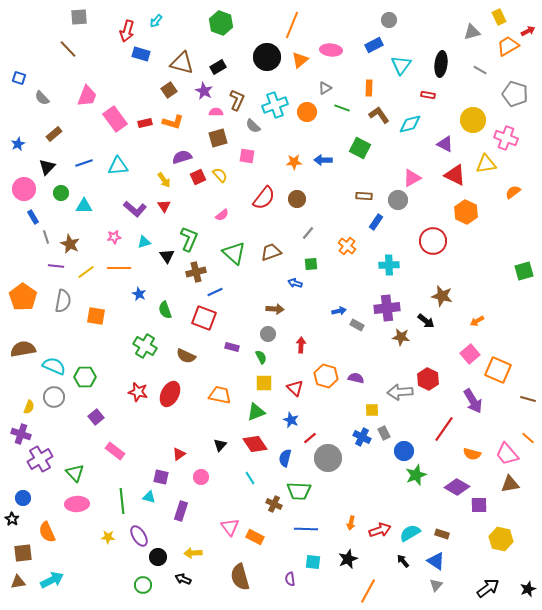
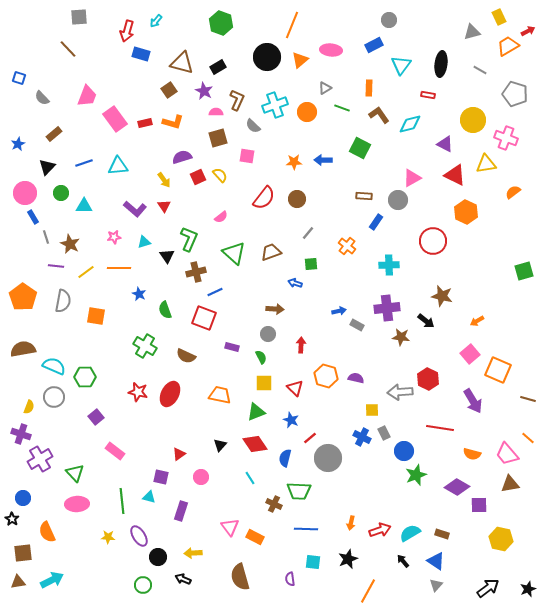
pink circle at (24, 189): moved 1 px right, 4 px down
pink semicircle at (222, 215): moved 1 px left, 2 px down
red line at (444, 429): moved 4 px left, 1 px up; rotated 64 degrees clockwise
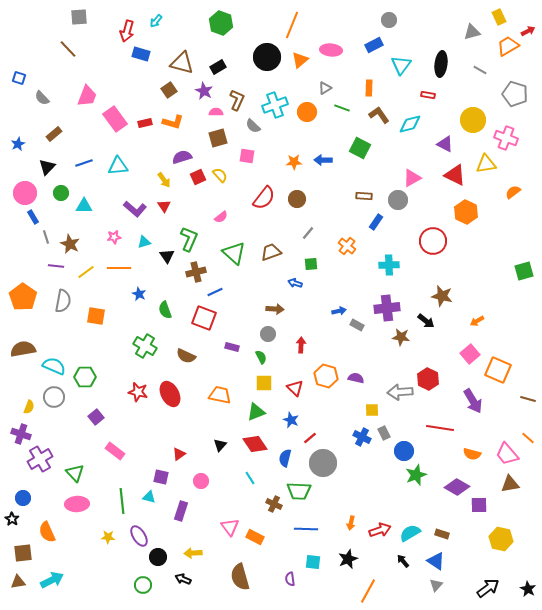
red ellipse at (170, 394): rotated 55 degrees counterclockwise
gray circle at (328, 458): moved 5 px left, 5 px down
pink circle at (201, 477): moved 4 px down
black star at (528, 589): rotated 21 degrees counterclockwise
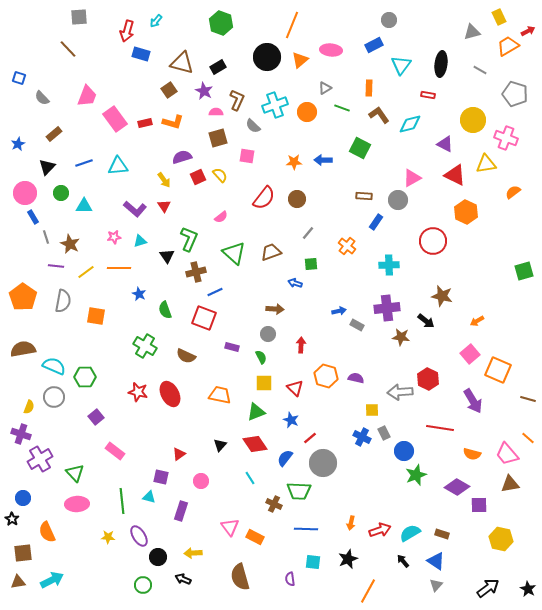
cyan triangle at (144, 242): moved 4 px left, 1 px up
blue semicircle at (285, 458): rotated 24 degrees clockwise
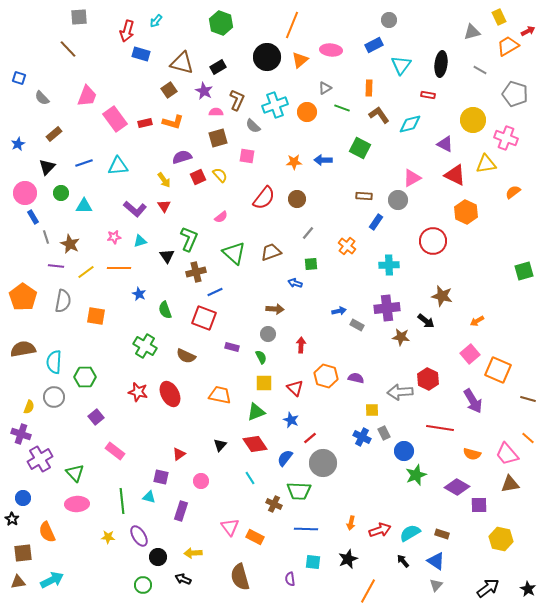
cyan semicircle at (54, 366): moved 4 px up; rotated 110 degrees counterclockwise
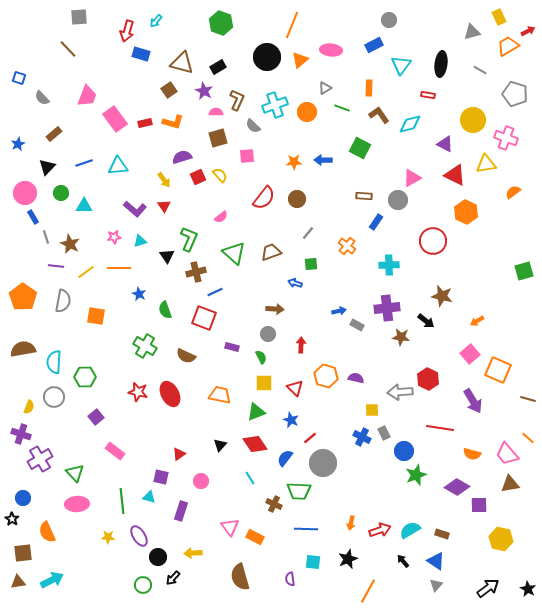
pink square at (247, 156): rotated 14 degrees counterclockwise
cyan semicircle at (410, 533): moved 3 px up
black arrow at (183, 579): moved 10 px left, 1 px up; rotated 70 degrees counterclockwise
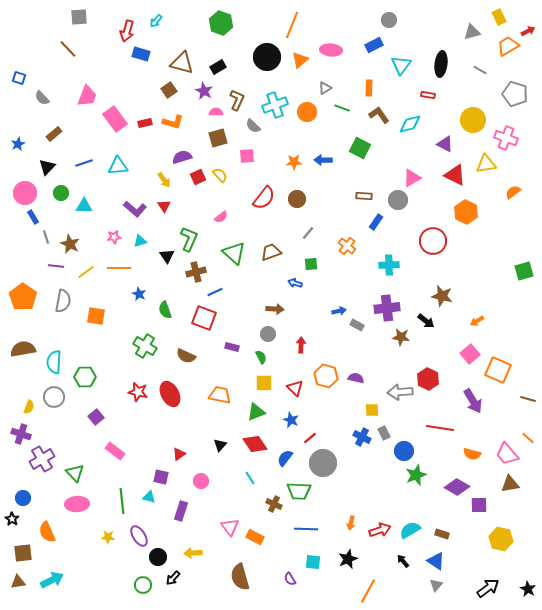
purple cross at (40, 459): moved 2 px right
purple semicircle at (290, 579): rotated 24 degrees counterclockwise
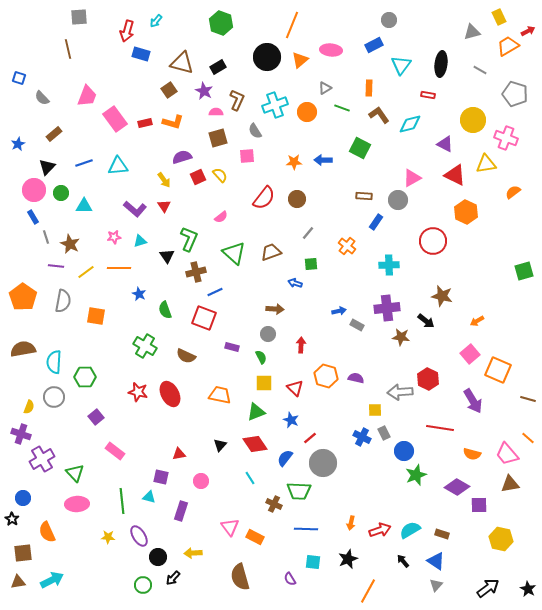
brown line at (68, 49): rotated 30 degrees clockwise
gray semicircle at (253, 126): moved 2 px right, 5 px down; rotated 14 degrees clockwise
pink circle at (25, 193): moved 9 px right, 3 px up
yellow square at (372, 410): moved 3 px right
red triangle at (179, 454): rotated 24 degrees clockwise
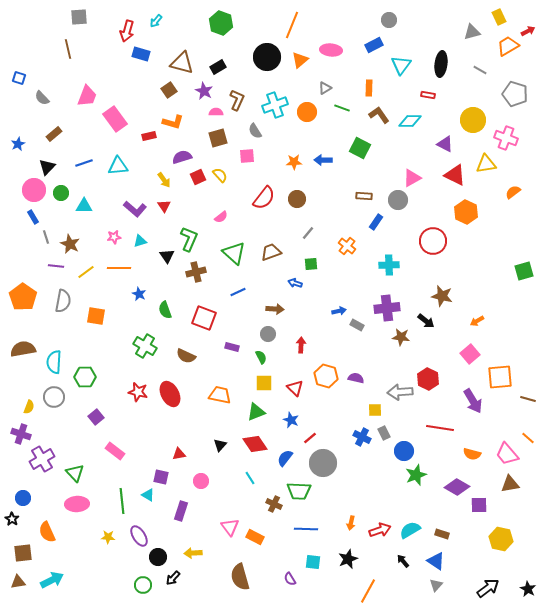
red rectangle at (145, 123): moved 4 px right, 13 px down
cyan diamond at (410, 124): moved 3 px up; rotated 15 degrees clockwise
blue line at (215, 292): moved 23 px right
orange square at (498, 370): moved 2 px right, 7 px down; rotated 28 degrees counterclockwise
cyan triangle at (149, 497): moved 1 px left, 2 px up; rotated 16 degrees clockwise
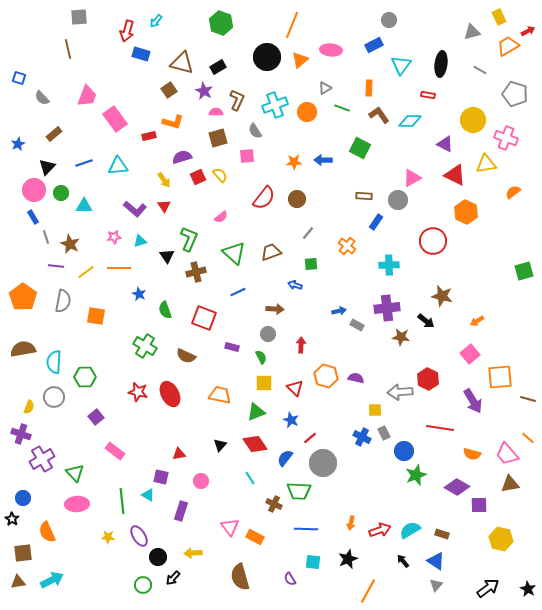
blue arrow at (295, 283): moved 2 px down
